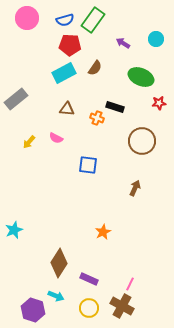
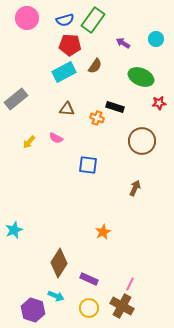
brown semicircle: moved 2 px up
cyan rectangle: moved 1 px up
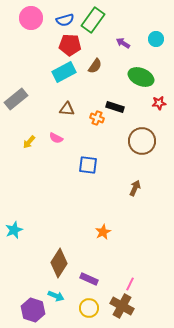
pink circle: moved 4 px right
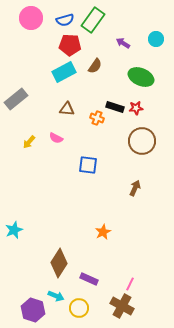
red star: moved 23 px left, 5 px down
yellow circle: moved 10 px left
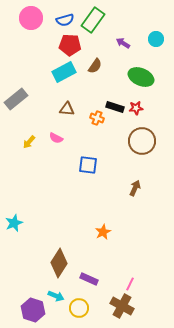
cyan star: moved 7 px up
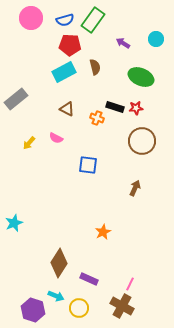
brown semicircle: moved 1 px down; rotated 49 degrees counterclockwise
brown triangle: rotated 21 degrees clockwise
yellow arrow: moved 1 px down
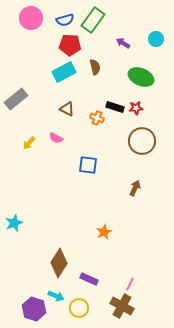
orange star: moved 1 px right
purple hexagon: moved 1 px right, 1 px up
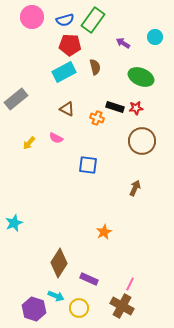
pink circle: moved 1 px right, 1 px up
cyan circle: moved 1 px left, 2 px up
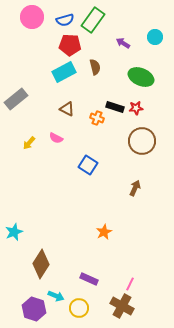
blue square: rotated 24 degrees clockwise
cyan star: moved 9 px down
brown diamond: moved 18 px left, 1 px down
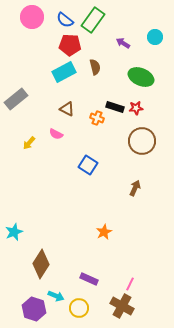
blue semicircle: rotated 54 degrees clockwise
pink semicircle: moved 4 px up
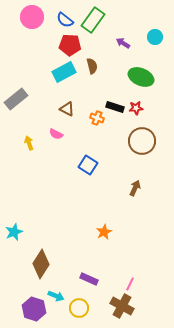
brown semicircle: moved 3 px left, 1 px up
yellow arrow: rotated 120 degrees clockwise
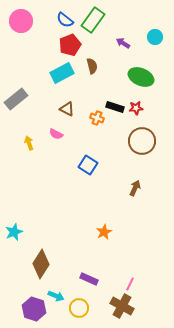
pink circle: moved 11 px left, 4 px down
red pentagon: rotated 25 degrees counterclockwise
cyan rectangle: moved 2 px left, 1 px down
